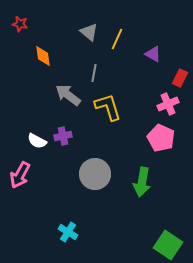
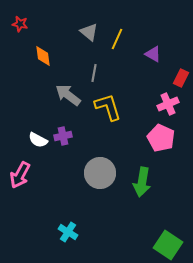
red rectangle: moved 1 px right
white semicircle: moved 1 px right, 1 px up
gray circle: moved 5 px right, 1 px up
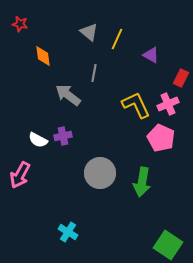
purple triangle: moved 2 px left, 1 px down
yellow L-shape: moved 28 px right, 2 px up; rotated 8 degrees counterclockwise
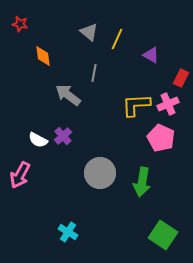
yellow L-shape: rotated 68 degrees counterclockwise
purple cross: rotated 30 degrees counterclockwise
green square: moved 5 px left, 10 px up
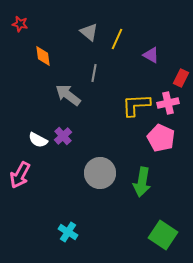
pink cross: moved 1 px up; rotated 10 degrees clockwise
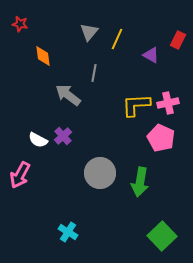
gray triangle: rotated 30 degrees clockwise
red rectangle: moved 3 px left, 38 px up
green arrow: moved 2 px left
green square: moved 1 px left, 1 px down; rotated 12 degrees clockwise
